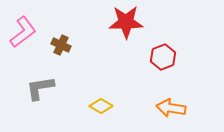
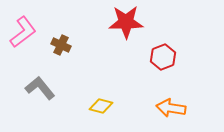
gray L-shape: rotated 60 degrees clockwise
yellow diamond: rotated 15 degrees counterclockwise
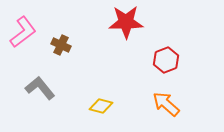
red hexagon: moved 3 px right, 3 px down
orange arrow: moved 5 px left, 4 px up; rotated 32 degrees clockwise
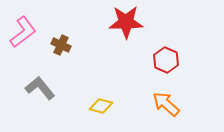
red hexagon: rotated 15 degrees counterclockwise
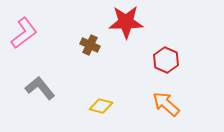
pink L-shape: moved 1 px right, 1 px down
brown cross: moved 29 px right
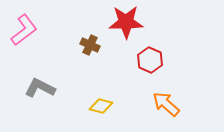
pink L-shape: moved 3 px up
red hexagon: moved 16 px left
gray L-shape: rotated 24 degrees counterclockwise
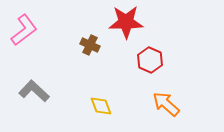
gray L-shape: moved 6 px left, 3 px down; rotated 16 degrees clockwise
yellow diamond: rotated 55 degrees clockwise
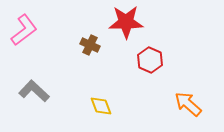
orange arrow: moved 22 px right
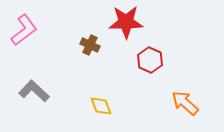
orange arrow: moved 3 px left, 1 px up
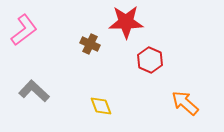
brown cross: moved 1 px up
